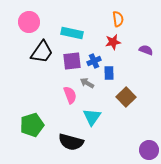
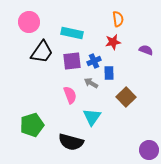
gray arrow: moved 4 px right
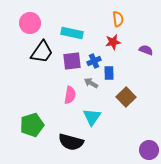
pink circle: moved 1 px right, 1 px down
pink semicircle: rotated 30 degrees clockwise
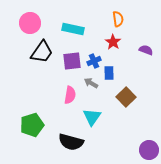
cyan rectangle: moved 1 px right, 4 px up
red star: rotated 28 degrees counterclockwise
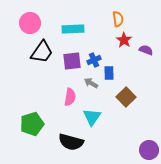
cyan rectangle: rotated 15 degrees counterclockwise
red star: moved 11 px right, 2 px up
blue cross: moved 1 px up
pink semicircle: moved 2 px down
green pentagon: moved 1 px up
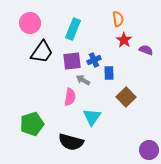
cyan rectangle: rotated 65 degrees counterclockwise
gray arrow: moved 8 px left, 3 px up
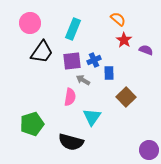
orange semicircle: rotated 42 degrees counterclockwise
